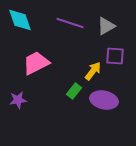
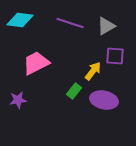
cyan diamond: rotated 64 degrees counterclockwise
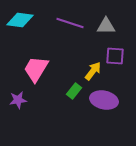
gray triangle: rotated 30 degrees clockwise
pink trapezoid: moved 6 px down; rotated 32 degrees counterclockwise
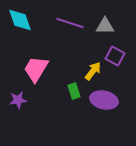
cyan diamond: rotated 64 degrees clockwise
gray triangle: moved 1 px left
purple square: rotated 24 degrees clockwise
green rectangle: rotated 56 degrees counterclockwise
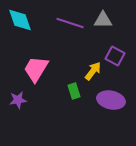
gray triangle: moved 2 px left, 6 px up
purple ellipse: moved 7 px right
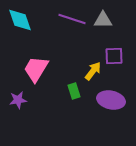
purple line: moved 2 px right, 4 px up
purple square: moved 1 px left; rotated 30 degrees counterclockwise
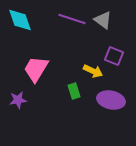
gray triangle: rotated 36 degrees clockwise
purple square: rotated 24 degrees clockwise
yellow arrow: rotated 78 degrees clockwise
